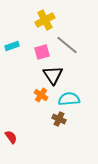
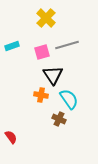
yellow cross: moved 1 px right, 2 px up; rotated 18 degrees counterclockwise
gray line: rotated 55 degrees counterclockwise
orange cross: rotated 24 degrees counterclockwise
cyan semicircle: rotated 60 degrees clockwise
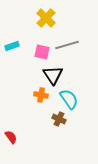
pink square: rotated 28 degrees clockwise
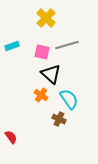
black triangle: moved 2 px left, 1 px up; rotated 15 degrees counterclockwise
orange cross: rotated 24 degrees clockwise
